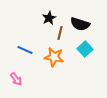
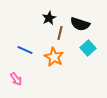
cyan square: moved 3 px right, 1 px up
orange star: rotated 18 degrees clockwise
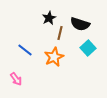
blue line: rotated 14 degrees clockwise
orange star: rotated 18 degrees clockwise
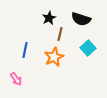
black semicircle: moved 1 px right, 5 px up
brown line: moved 1 px down
blue line: rotated 63 degrees clockwise
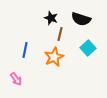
black star: moved 2 px right; rotated 24 degrees counterclockwise
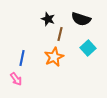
black star: moved 3 px left, 1 px down
blue line: moved 3 px left, 8 px down
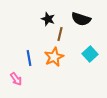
cyan square: moved 2 px right, 6 px down
blue line: moved 7 px right; rotated 21 degrees counterclockwise
